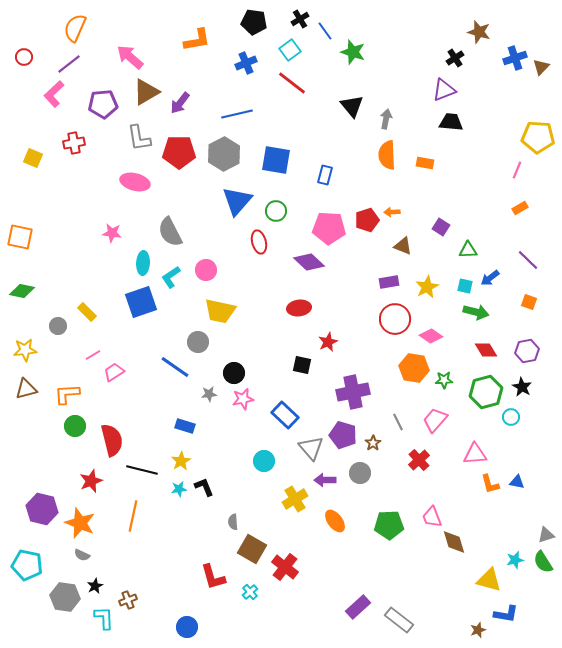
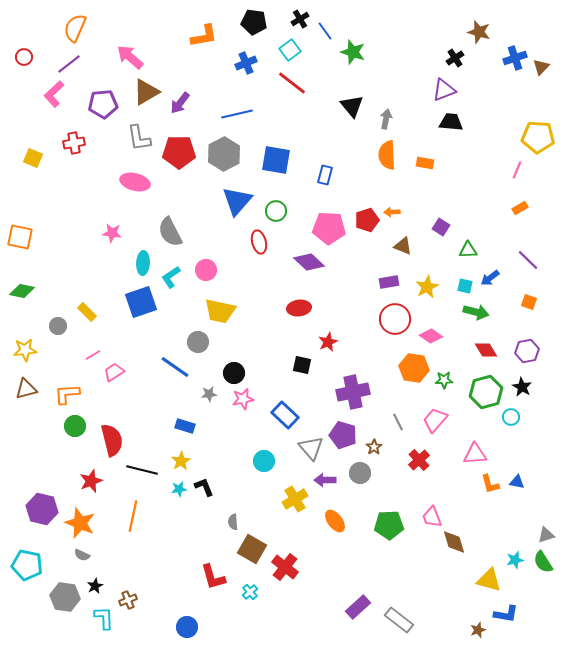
orange L-shape at (197, 40): moved 7 px right, 4 px up
brown star at (373, 443): moved 1 px right, 4 px down
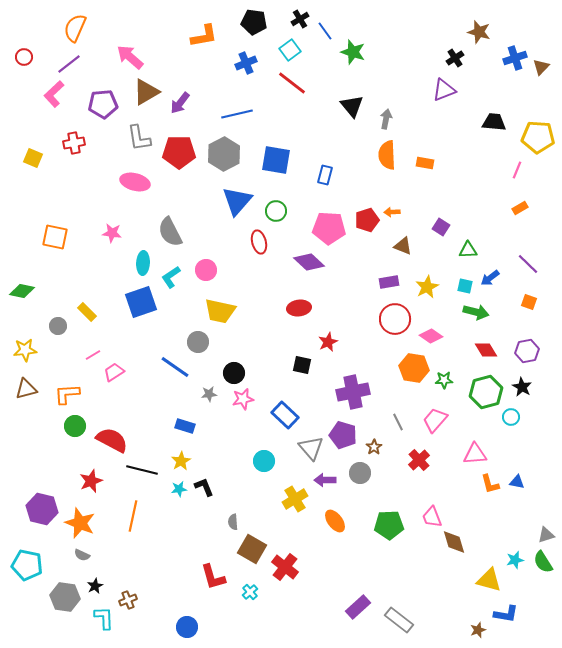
black trapezoid at (451, 122): moved 43 px right
orange square at (20, 237): moved 35 px right
purple line at (528, 260): moved 4 px down
red semicircle at (112, 440): rotated 48 degrees counterclockwise
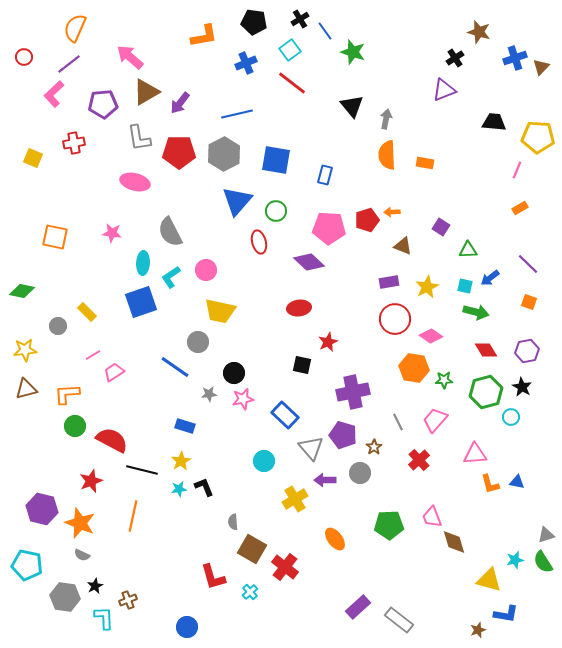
orange ellipse at (335, 521): moved 18 px down
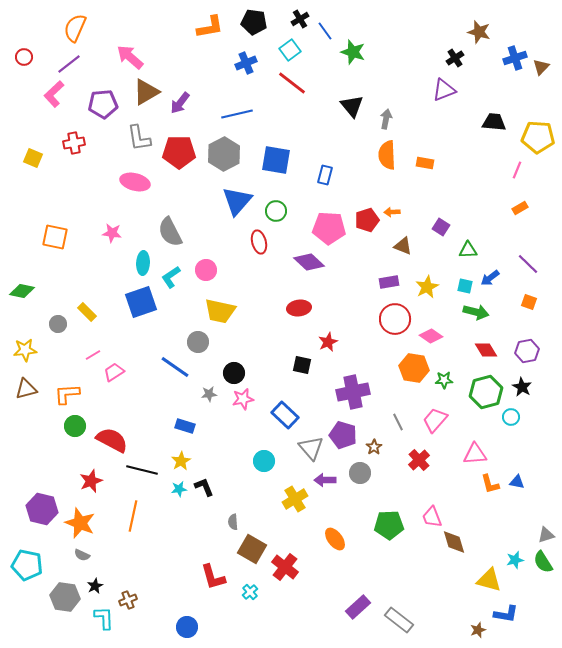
orange L-shape at (204, 36): moved 6 px right, 9 px up
gray circle at (58, 326): moved 2 px up
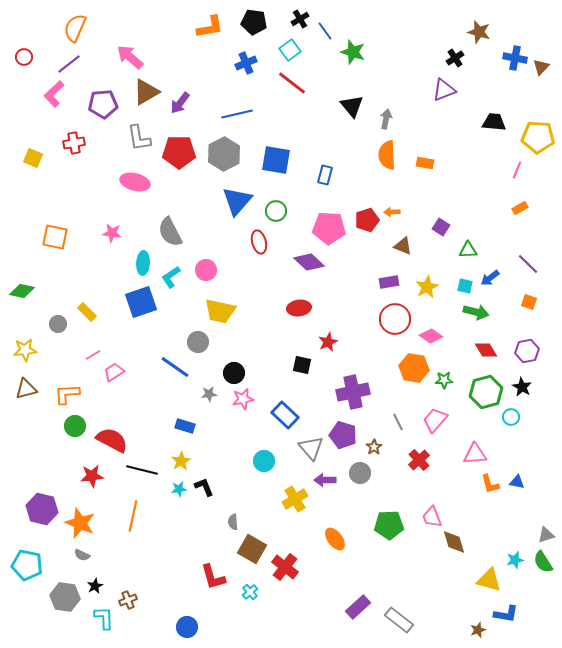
blue cross at (515, 58): rotated 30 degrees clockwise
red star at (91, 481): moved 1 px right, 5 px up; rotated 15 degrees clockwise
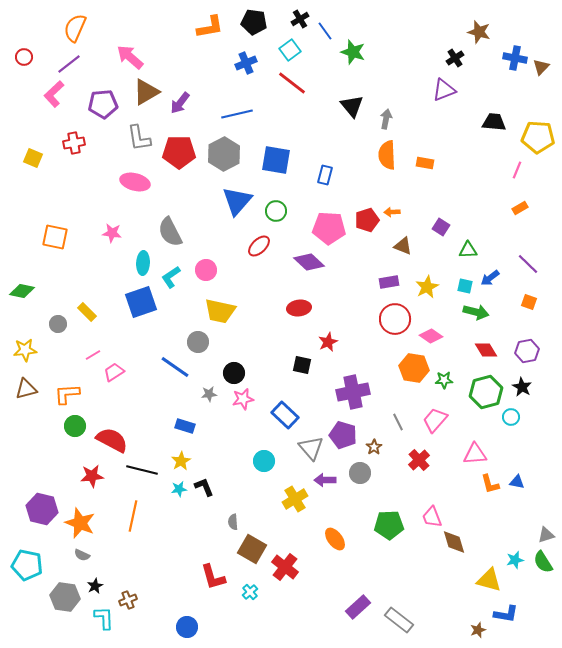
red ellipse at (259, 242): moved 4 px down; rotated 60 degrees clockwise
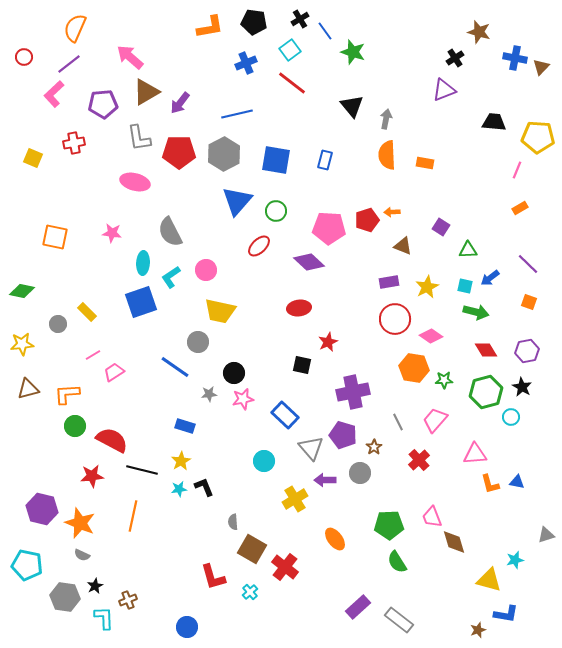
blue rectangle at (325, 175): moved 15 px up
yellow star at (25, 350): moved 3 px left, 6 px up
brown triangle at (26, 389): moved 2 px right
green semicircle at (543, 562): moved 146 px left
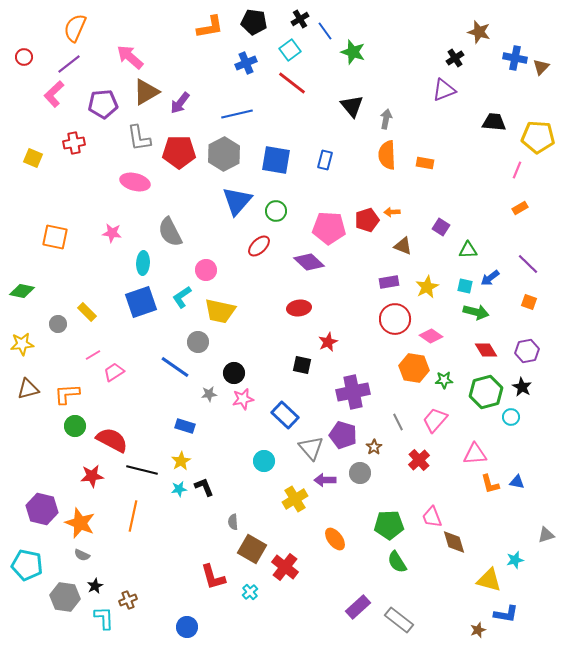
cyan L-shape at (171, 277): moved 11 px right, 20 px down
